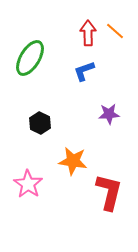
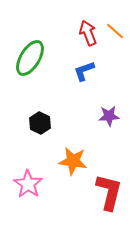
red arrow: rotated 20 degrees counterclockwise
purple star: moved 2 px down
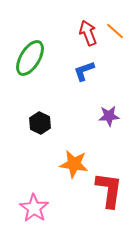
orange star: moved 1 px right, 3 px down
pink star: moved 6 px right, 24 px down
red L-shape: moved 2 px up; rotated 6 degrees counterclockwise
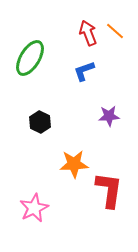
black hexagon: moved 1 px up
orange star: rotated 12 degrees counterclockwise
pink star: rotated 12 degrees clockwise
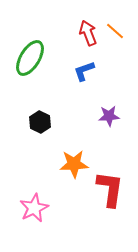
red L-shape: moved 1 px right, 1 px up
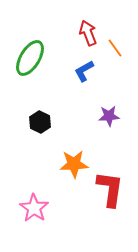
orange line: moved 17 px down; rotated 12 degrees clockwise
blue L-shape: rotated 10 degrees counterclockwise
pink star: rotated 12 degrees counterclockwise
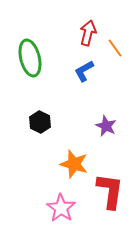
red arrow: rotated 35 degrees clockwise
green ellipse: rotated 45 degrees counterclockwise
purple star: moved 3 px left, 10 px down; rotated 30 degrees clockwise
orange star: rotated 20 degrees clockwise
red L-shape: moved 2 px down
pink star: moved 27 px right
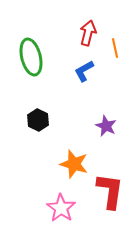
orange line: rotated 24 degrees clockwise
green ellipse: moved 1 px right, 1 px up
black hexagon: moved 2 px left, 2 px up
